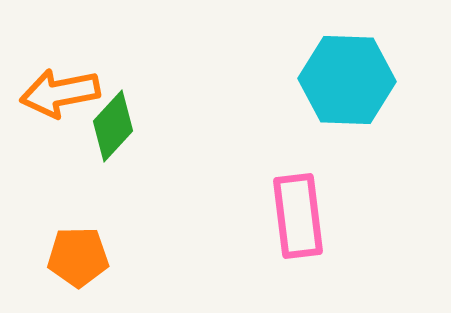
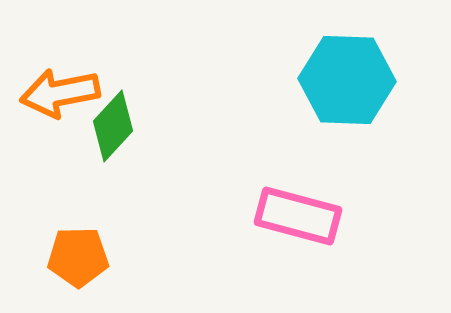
pink rectangle: rotated 68 degrees counterclockwise
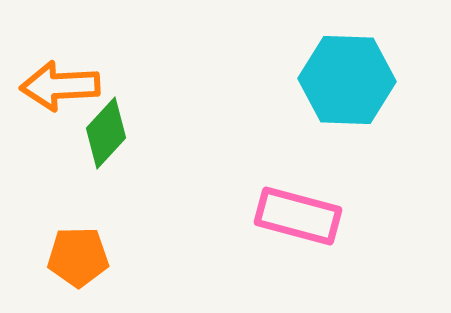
orange arrow: moved 7 px up; rotated 8 degrees clockwise
green diamond: moved 7 px left, 7 px down
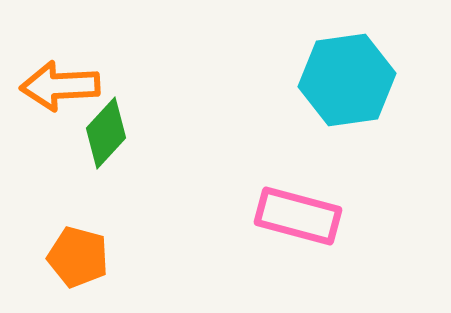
cyan hexagon: rotated 10 degrees counterclockwise
orange pentagon: rotated 16 degrees clockwise
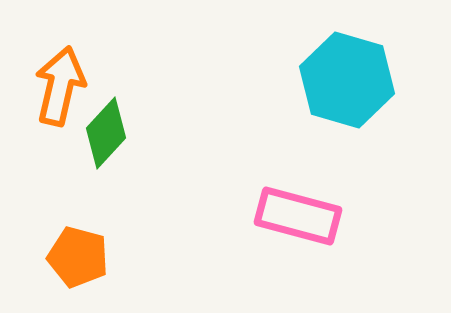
cyan hexagon: rotated 24 degrees clockwise
orange arrow: rotated 106 degrees clockwise
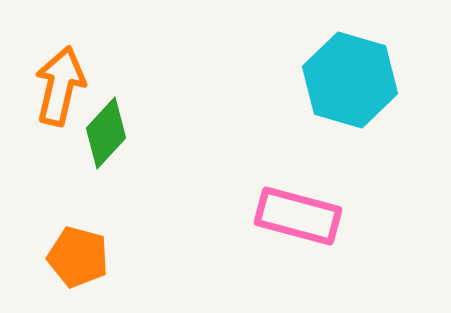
cyan hexagon: moved 3 px right
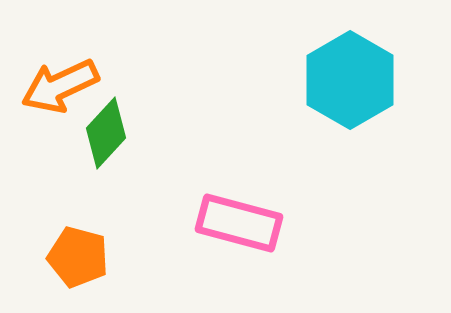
cyan hexagon: rotated 14 degrees clockwise
orange arrow: rotated 128 degrees counterclockwise
pink rectangle: moved 59 px left, 7 px down
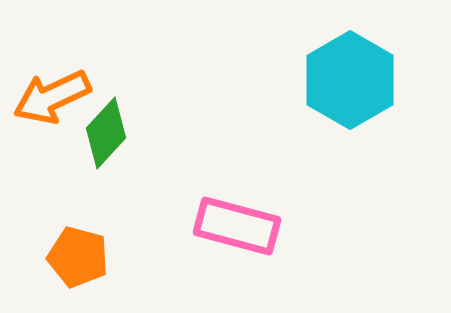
orange arrow: moved 8 px left, 11 px down
pink rectangle: moved 2 px left, 3 px down
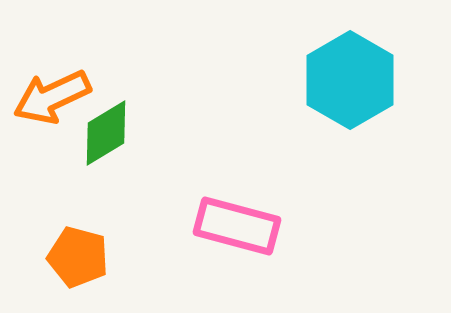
green diamond: rotated 16 degrees clockwise
